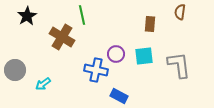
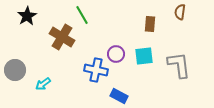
green line: rotated 18 degrees counterclockwise
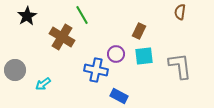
brown rectangle: moved 11 px left, 7 px down; rotated 21 degrees clockwise
gray L-shape: moved 1 px right, 1 px down
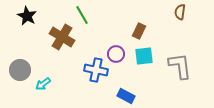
black star: rotated 12 degrees counterclockwise
gray circle: moved 5 px right
blue rectangle: moved 7 px right
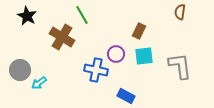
cyan arrow: moved 4 px left, 1 px up
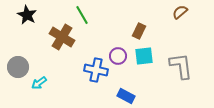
brown semicircle: rotated 42 degrees clockwise
black star: moved 1 px up
purple circle: moved 2 px right, 2 px down
gray L-shape: moved 1 px right
gray circle: moved 2 px left, 3 px up
